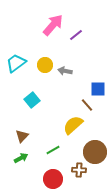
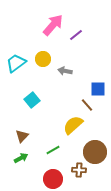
yellow circle: moved 2 px left, 6 px up
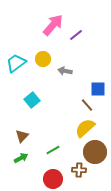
yellow semicircle: moved 12 px right, 3 px down
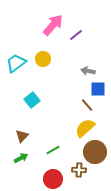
gray arrow: moved 23 px right
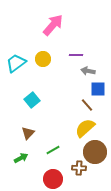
purple line: moved 20 px down; rotated 40 degrees clockwise
brown triangle: moved 6 px right, 3 px up
brown cross: moved 2 px up
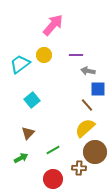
yellow circle: moved 1 px right, 4 px up
cyan trapezoid: moved 4 px right, 1 px down
